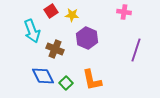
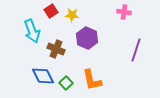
brown cross: moved 1 px right
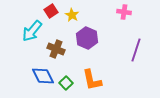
yellow star: rotated 24 degrees clockwise
cyan arrow: rotated 60 degrees clockwise
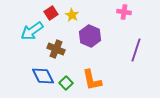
red square: moved 2 px down
cyan arrow: rotated 15 degrees clockwise
purple hexagon: moved 3 px right, 2 px up
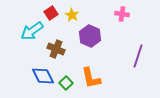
pink cross: moved 2 px left, 2 px down
purple line: moved 2 px right, 6 px down
orange L-shape: moved 1 px left, 2 px up
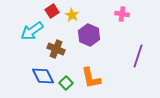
red square: moved 1 px right, 2 px up
purple hexagon: moved 1 px left, 1 px up
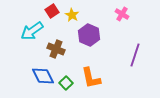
pink cross: rotated 24 degrees clockwise
purple line: moved 3 px left, 1 px up
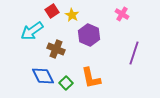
purple line: moved 1 px left, 2 px up
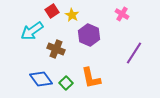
purple line: rotated 15 degrees clockwise
blue diamond: moved 2 px left, 3 px down; rotated 10 degrees counterclockwise
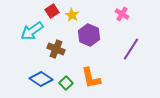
purple line: moved 3 px left, 4 px up
blue diamond: rotated 20 degrees counterclockwise
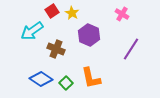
yellow star: moved 2 px up
